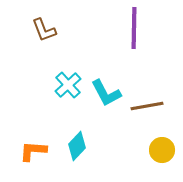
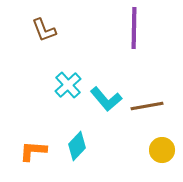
cyan L-shape: moved 6 px down; rotated 12 degrees counterclockwise
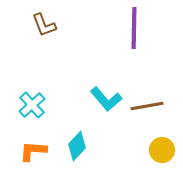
brown L-shape: moved 5 px up
cyan cross: moved 36 px left, 20 px down
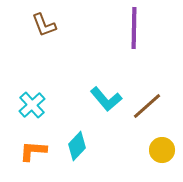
brown line: rotated 32 degrees counterclockwise
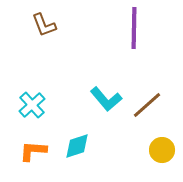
brown line: moved 1 px up
cyan diamond: rotated 28 degrees clockwise
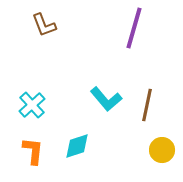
purple line: rotated 15 degrees clockwise
brown line: rotated 36 degrees counterclockwise
orange L-shape: rotated 92 degrees clockwise
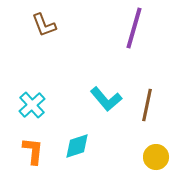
yellow circle: moved 6 px left, 7 px down
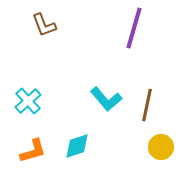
cyan cross: moved 4 px left, 4 px up
orange L-shape: rotated 68 degrees clockwise
yellow circle: moved 5 px right, 10 px up
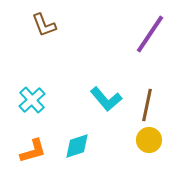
purple line: moved 16 px right, 6 px down; rotated 18 degrees clockwise
cyan cross: moved 4 px right, 1 px up
yellow circle: moved 12 px left, 7 px up
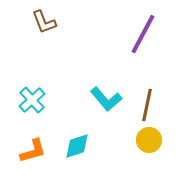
brown L-shape: moved 3 px up
purple line: moved 7 px left; rotated 6 degrees counterclockwise
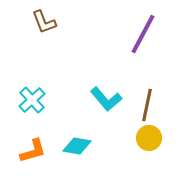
yellow circle: moved 2 px up
cyan diamond: rotated 28 degrees clockwise
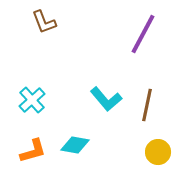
yellow circle: moved 9 px right, 14 px down
cyan diamond: moved 2 px left, 1 px up
